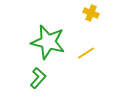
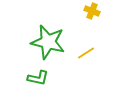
yellow cross: moved 1 px right, 2 px up
green L-shape: rotated 60 degrees clockwise
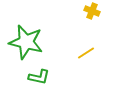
green star: moved 22 px left
green L-shape: moved 1 px right, 1 px up
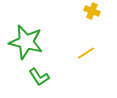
green L-shape: rotated 45 degrees clockwise
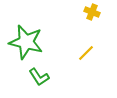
yellow cross: moved 1 px down
yellow line: rotated 12 degrees counterclockwise
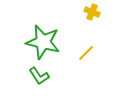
green star: moved 17 px right
green L-shape: moved 1 px up
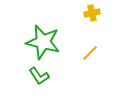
yellow cross: moved 1 px down; rotated 35 degrees counterclockwise
yellow line: moved 4 px right
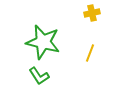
yellow line: rotated 24 degrees counterclockwise
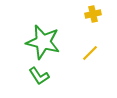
yellow cross: moved 1 px right, 1 px down
yellow line: rotated 24 degrees clockwise
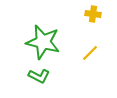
yellow cross: rotated 21 degrees clockwise
green L-shape: rotated 30 degrees counterclockwise
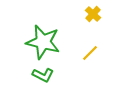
yellow cross: rotated 35 degrees clockwise
green L-shape: moved 4 px right, 1 px up
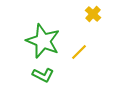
green star: moved 1 px up; rotated 8 degrees clockwise
yellow line: moved 11 px left, 1 px up
